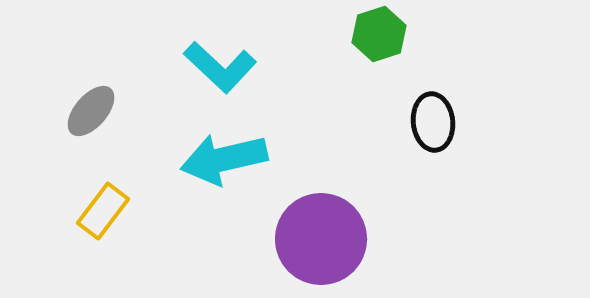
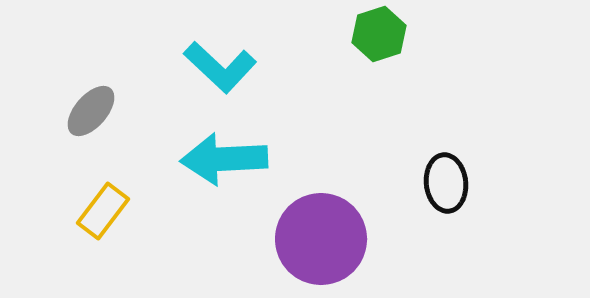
black ellipse: moved 13 px right, 61 px down
cyan arrow: rotated 10 degrees clockwise
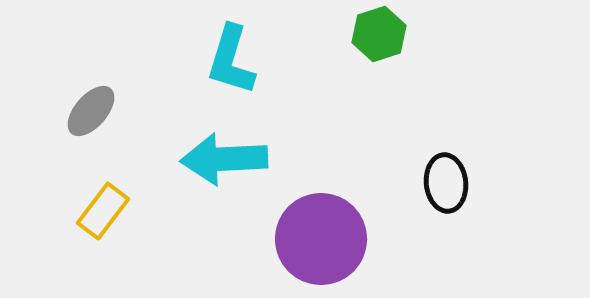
cyan L-shape: moved 11 px right, 7 px up; rotated 64 degrees clockwise
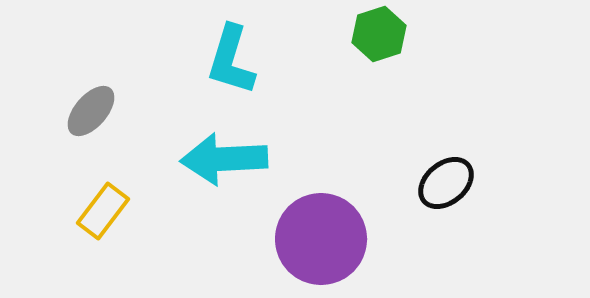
black ellipse: rotated 56 degrees clockwise
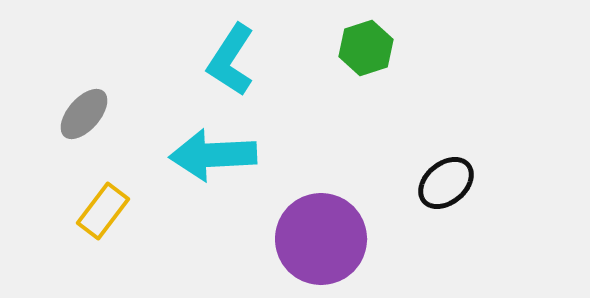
green hexagon: moved 13 px left, 14 px down
cyan L-shape: rotated 16 degrees clockwise
gray ellipse: moved 7 px left, 3 px down
cyan arrow: moved 11 px left, 4 px up
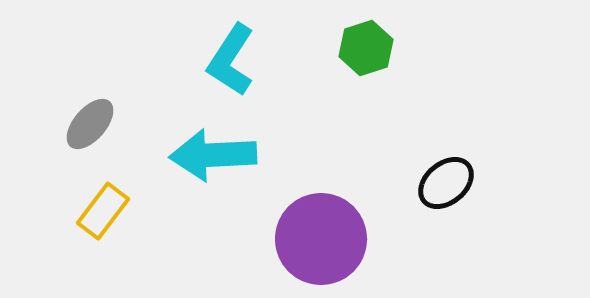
gray ellipse: moved 6 px right, 10 px down
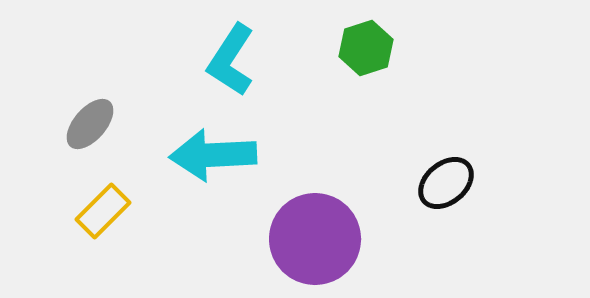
yellow rectangle: rotated 8 degrees clockwise
purple circle: moved 6 px left
